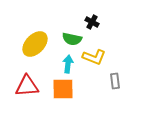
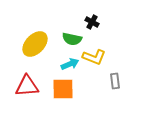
cyan arrow: moved 2 px right; rotated 60 degrees clockwise
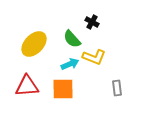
green semicircle: rotated 36 degrees clockwise
yellow ellipse: moved 1 px left
gray rectangle: moved 2 px right, 7 px down
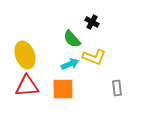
yellow ellipse: moved 9 px left, 11 px down; rotated 64 degrees counterclockwise
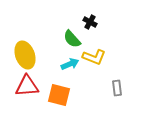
black cross: moved 2 px left
orange square: moved 4 px left, 6 px down; rotated 15 degrees clockwise
